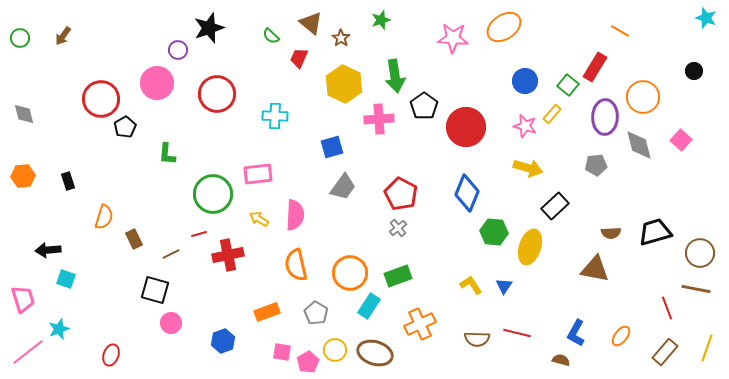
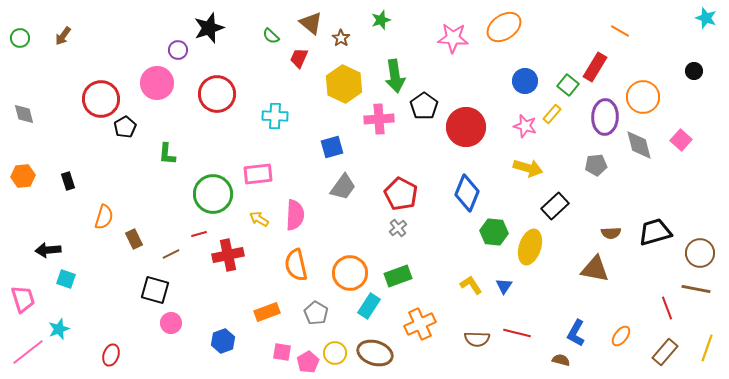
yellow circle at (335, 350): moved 3 px down
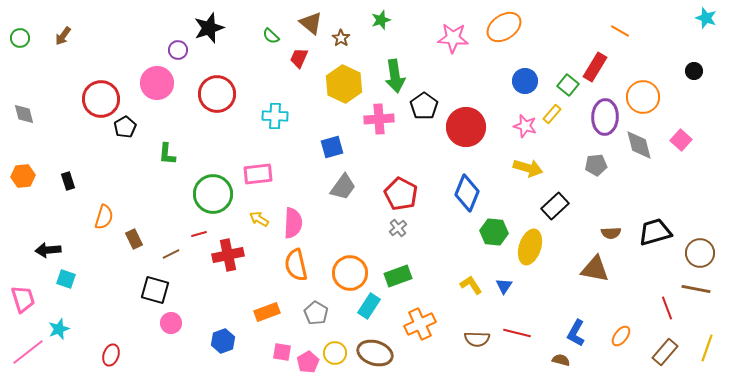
pink semicircle at (295, 215): moved 2 px left, 8 px down
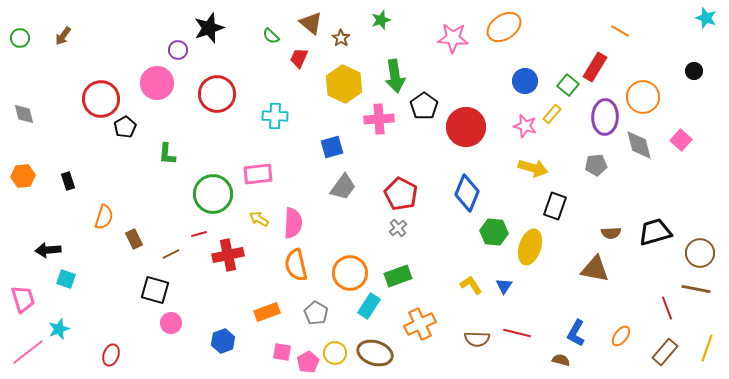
yellow arrow at (528, 168): moved 5 px right
black rectangle at (555, 206): rotated 28 degrees counterclockwise
